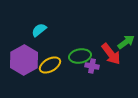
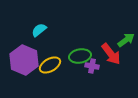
green arrow: moved 2 px up
purple hexagon: rotated 8 degrees counterclockwise
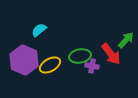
green arrow: rotated 12 degrees counterclockwise
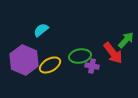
cyan semicircle: moved 2 px right
red arrow: moved 2 px right, 1 px up
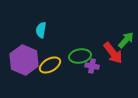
cyan semicircle: rotated 42 degrees counterclockwise
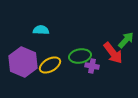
cyan semicircle: rotated 84 degrees clockwise
purple hexagon: moved 1 px left, 2 px down
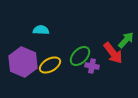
green ellipse: rotated 35 degrees counterclockwise
